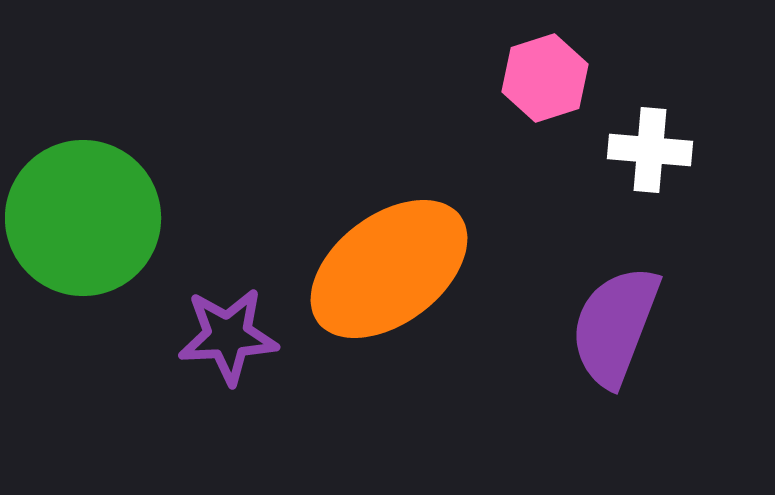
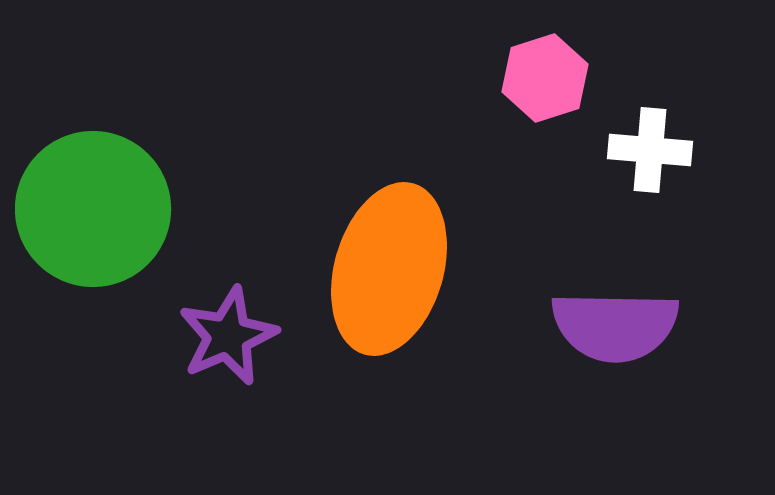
green circle: moved 10 px right, 9 px up
orange ellipse: rotated 37 degrees counterclockwise
purple semicircle: rotated 110 degrees counterclockwise
purple star: rotated 20 degrees counterclockwise
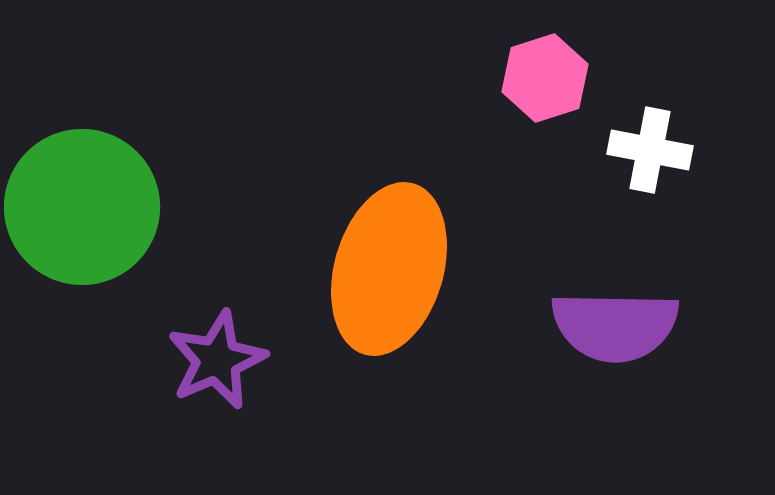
white cross: rotated 6 degrees clockwise
green circle: moved 11 px left, 2 px up
purple star: moved 11 px left, 24 px down
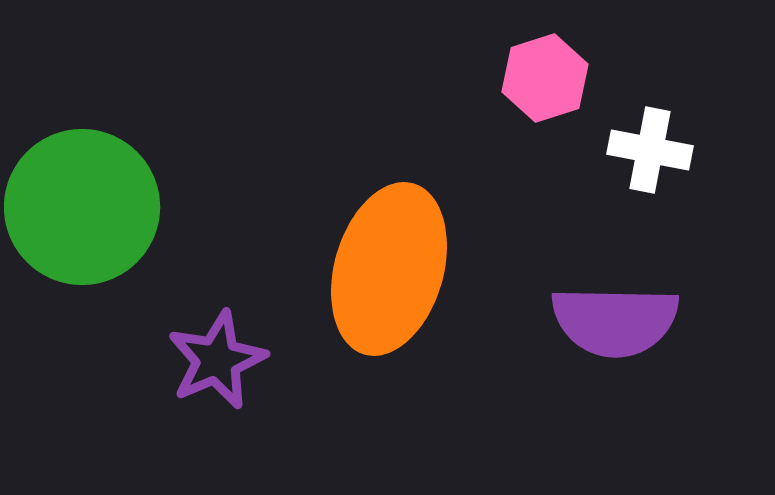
purple semicircle: moved 5 px up
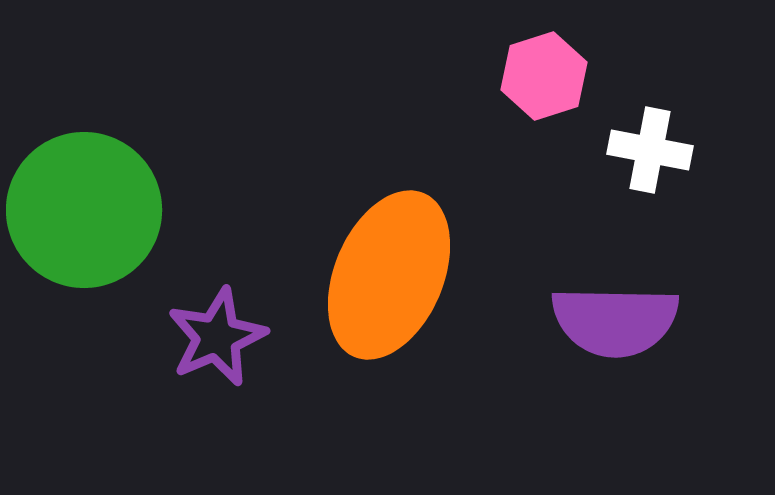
pink hexagon: moved 1 px left, 2 px up
green circle: moved 2 px right, 3 px down
orange ellipse: moved 6 px down; rotated 7 degrees clockwise
purple star: moved 23 px up
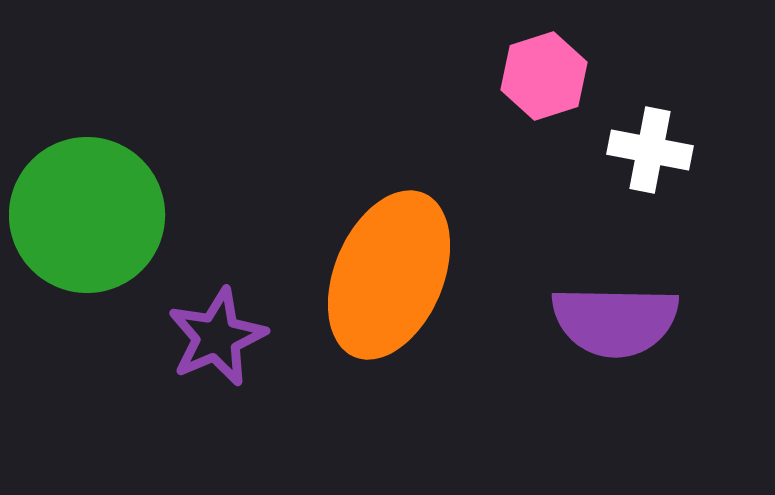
green circle: moved 3 px right, 5 px down
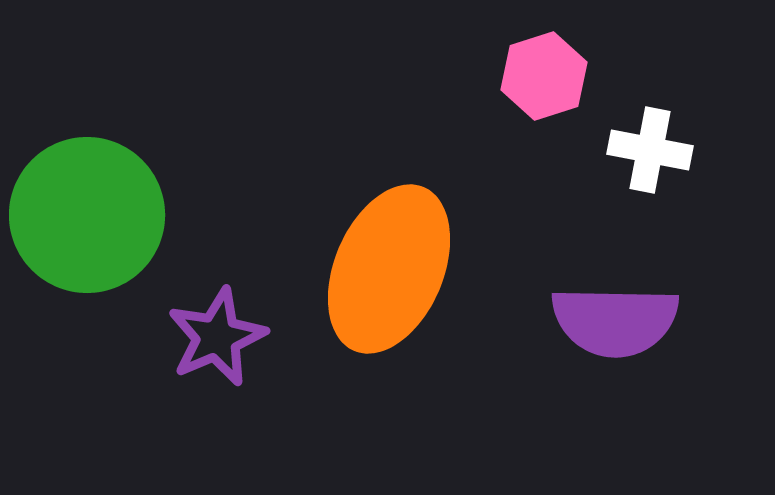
orange ellipse: moved 6 px up
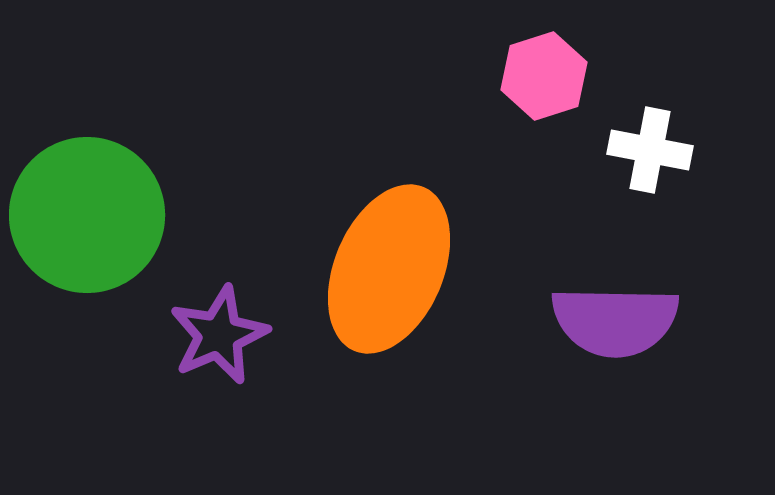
purple star: moved 2 px right, 2 px up
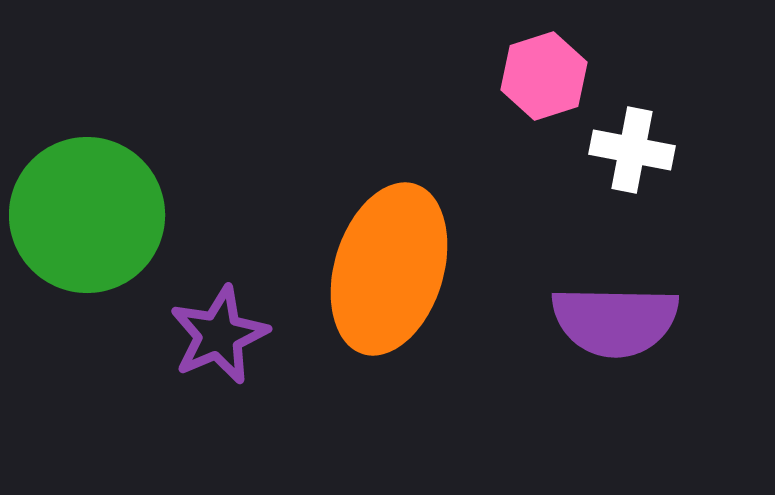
white cross: moved 18 px left
orange ellipse: rotated 6 degrees counterclockwise
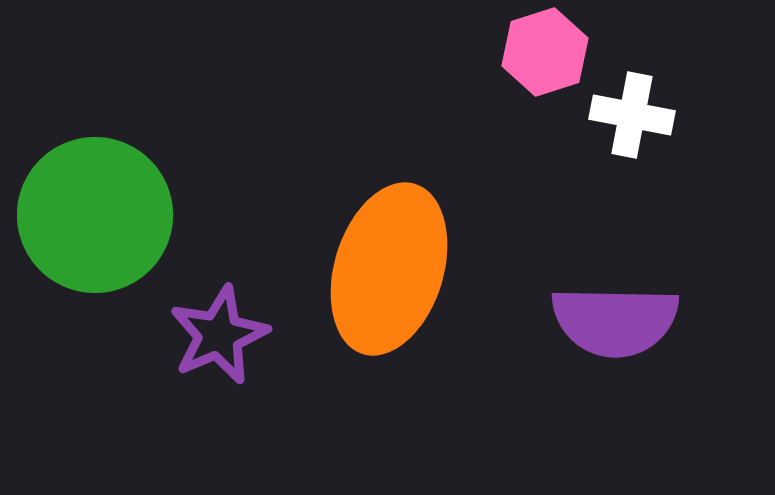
pink hexagon: moved 1 px right, 24 px up
white cross: moved 35 px up
green circle: moved 8 px right
